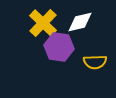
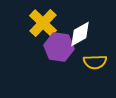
white diamond: moved 12 px down; rotated 16 degrees counterclockwise
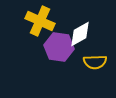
yellow cross: moved 3 px left, 2 px up; rotated 20 degrees counterclockwise
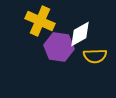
yellow semicircle: moved 6 px up
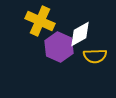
purple hexagon: rotated 16 degrees clockwise
